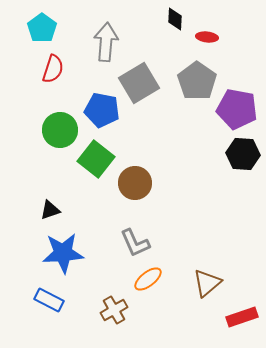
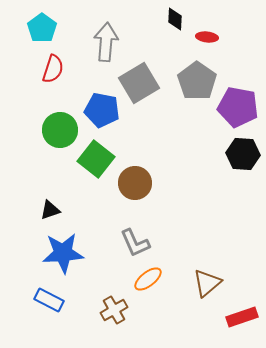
purple pentagon: moved 1 px right, 2 px up
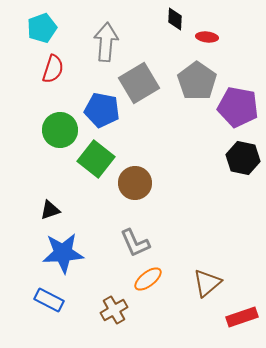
cyan pentagon: rotated 16 degrees clockwise
black hexagon: moved 4 px down; rotated 8 degrees clockwise
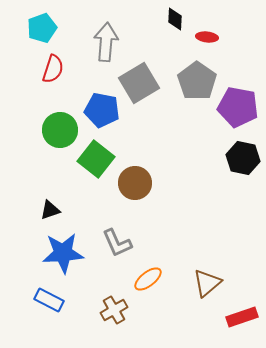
gray L-shape: moved 18 px left
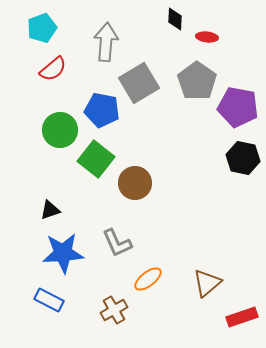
red semicircle: rotated 32 degrees clockwise
